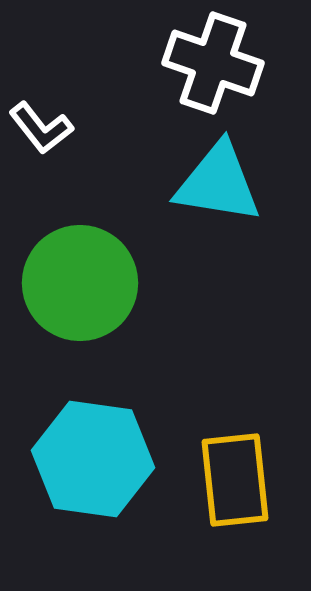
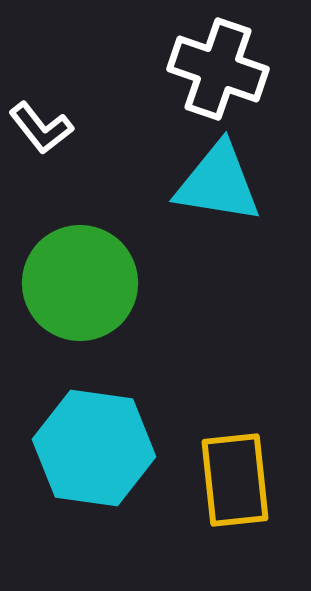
white cross: moved 5 px right, 6 px down
cyan hexagon: moved 1 px right, 11 px up
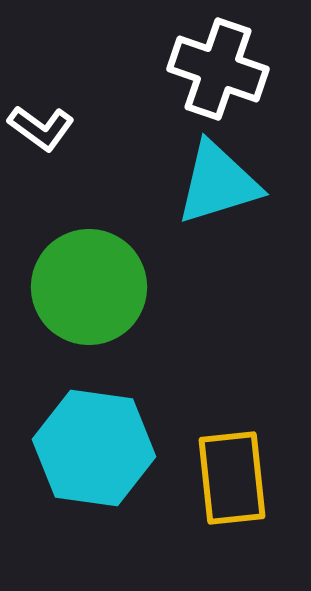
white L-shape: rotated 16 degrees counterclockwise
cyan triangle: rotated 26 degrees counterclockwise
green circle: moved 9 px right, 4 px down
yellow rectangle: moved 3 px left, 2 px up
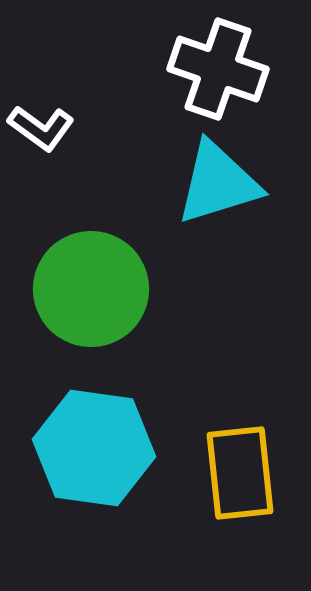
green circle: moved 2 px right, 2 px down
yellow rectangle: moved 8 px right, 5 px up
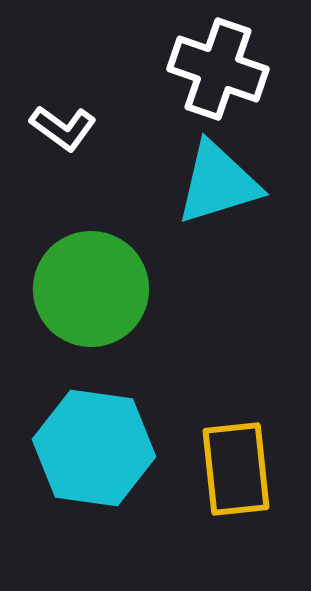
white L-shape: moved 22 px right
yellow rectangle: moved 4 px left, 4 px up
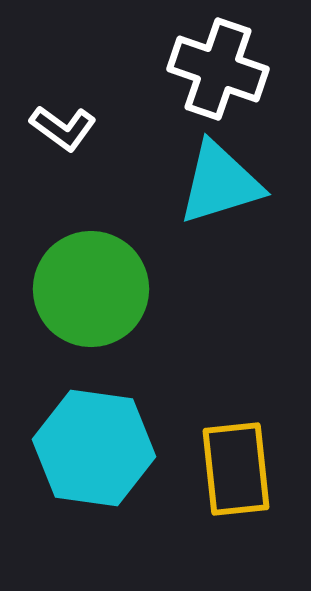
cyan triangle: moved 2 px right
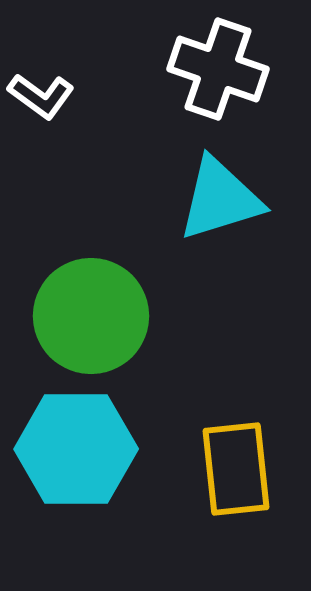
white L-shape: moved 22 px left, 32 px up
cyan triangle: moved 16 px down
green circle: moved 27 px down
cyan hexagon: moved 18 px left, 1 px down; rotated 8 degrees counterclockwise
